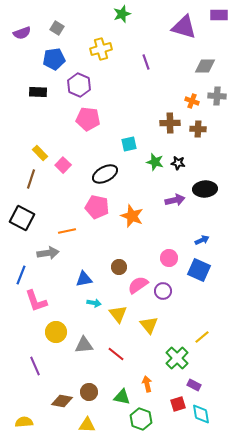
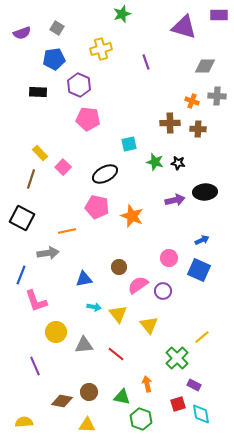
pink square at (63, 165): moved 2 px down
black ellipse at (205, 189): moved 3 px down
cyan arrow at (94, 303): moved 4 px down
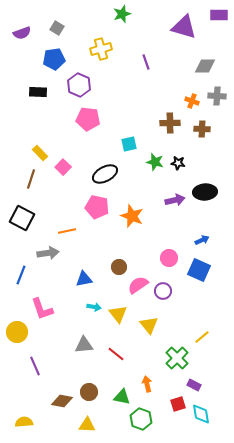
brown cross at (198, 129): moved 4 px right
pink L-shape at (36, 301): moved 6 px right, 8 px down
yellow circle at (56, 332): moved 39 px left
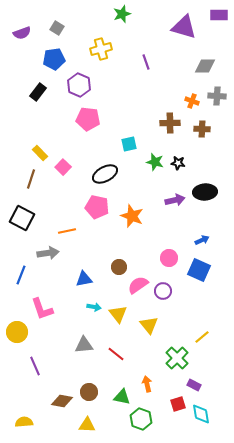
black rectangle at (38, 92): rotated 54 degrees counterclockwise
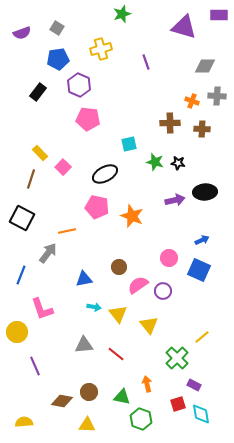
blue pentagon at (54, 59): moved 4 px right
gray arrow at (48, 253): rotated 45 degrees counterclockwise
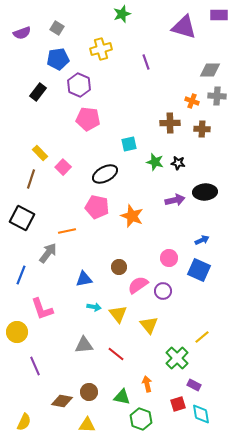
gray diamond at (205, 66): moved 5 px right, 4 px down
yellow semicircle at (24, 422): rotated 120 degrees clockwise
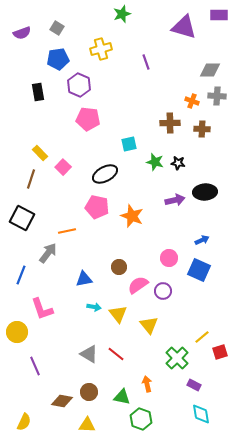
black rectangle at (38, 92): rotated 48 degrees counterclockwise
gray triangle at (84, 345): moved 5 px right, 9 px down; rotated 36 degrees clockwise
red square at (178, 404): moved 42 px right, 52 px up
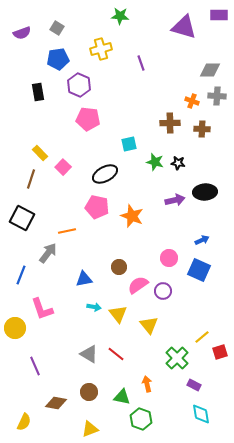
green star at (122, 14): moved 2 px left, 2 px down; rotated 24 degrees clockwise
purple line at (146, 62): moved 5 px left, 1 px down
yellow circle at (17, 332): moved 2 px left, 4 px up
brown diamond at (62, 401): moved 6 px left, 2 px down
yellow triangle at (87, 425): moved 3 px right, 4 px down; rotated 24 degrees counterclockwise
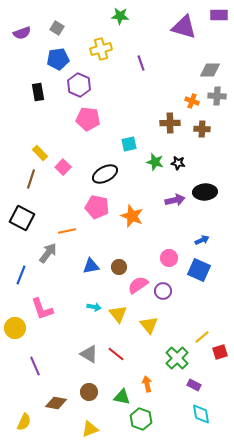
blue triangle at (84, 279): moved 7 px right, 13 px up
